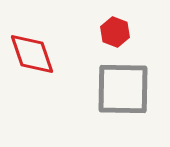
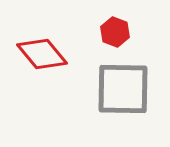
red diamond: moved 10 px right; rotated 21 degrees counterclockwise
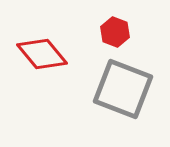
gray square: rotated 20 degrees clockwise
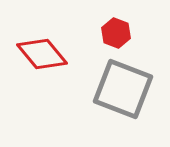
red hexagon: moved 1 px right, 1 px down
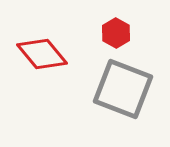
red hexagon: rotated 8 degrees clockwise
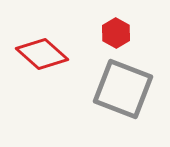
red diamond: rotated 9 degrees counterclockwise
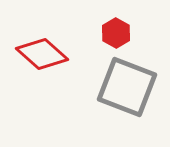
gray square: moved 4 px right, 2 px up
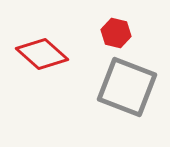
red hexagon: rotated 16 degrees counterclockwise
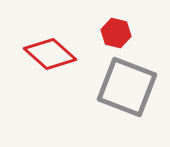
red diamond: moved 8 px right
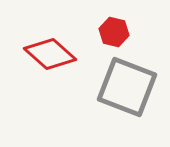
red hexagon: moved 2 px left, 1 px up
